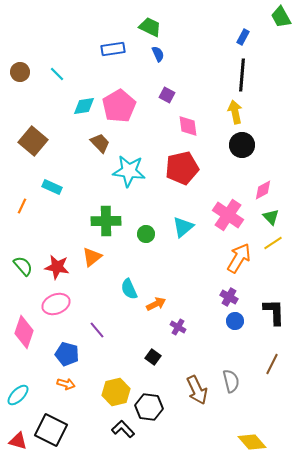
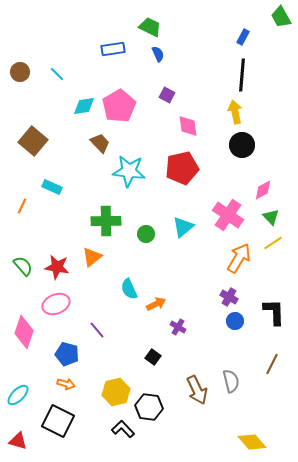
black square at (51, 430): moved 7 px right, 9 px up
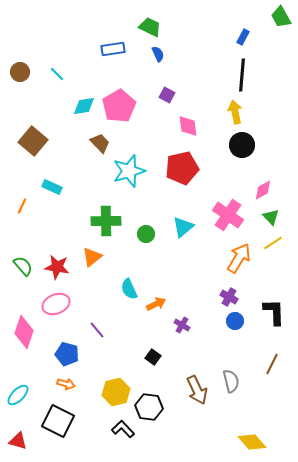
cyan star at (129, 171): rotated 24 degrees counterclockwise
purple cross at (178, 327): moved 4 px right, 2 px up
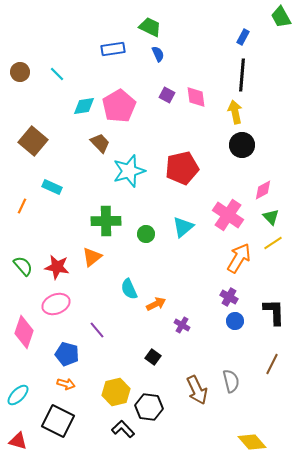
pink diamond at (188, 126): moved 8 px right, 29 px up
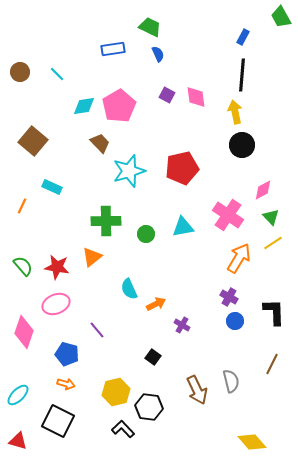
cyan triangle at (183, 227): rotated 30 degrees clockwise
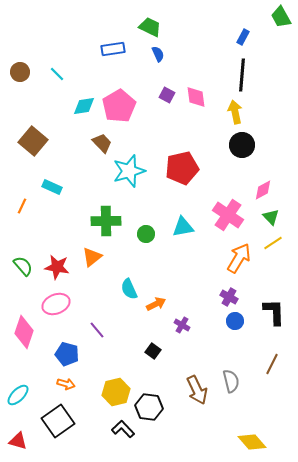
brown trapezoid at (100, 143): moved 2 px right
black square at (153, 357): moved 6 px up
black square at (58, 421): rotated 28 degrees clockwise
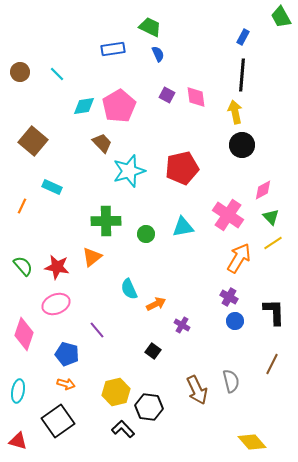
pink diamond at (24, 332): moved 2 px down
cyan ellipse at (18, 395): moved 4 px up; rotated 35 degrees counterclockwise
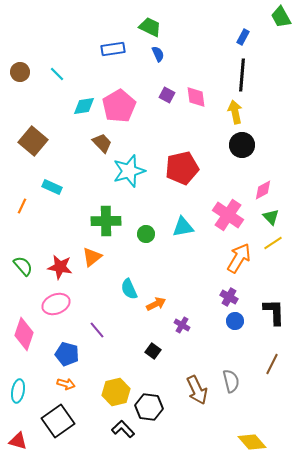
red star at (57, 267): moved 3 px right
